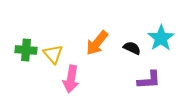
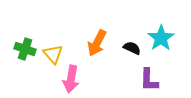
orange arrow: rotated 12 degrees counterclockwise
green cross: moved 1 px left, 1 px up; rotated 15 degrees clockwise
purple L-shape: rotated 95 degrees clockwise
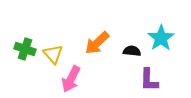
orange arrow: rotated 20 degrees clockwise
black semicircle: moved 3 px down; rotated 18 degrees counterclockwise
pink arrow: rotated 16 degrees clockwise
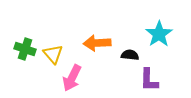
cyan star: moved 2 px left, 4 px up
orange arrow: rotated 40 degrees clockwise
black semicircle: moved 2 px left, 4 px down
pink arrow: moved 1 px right, 1 px up
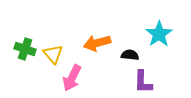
orange arrow: rotated 12 degrees counterclockwise
purple L-shape: moved 6 px left, 2 px down
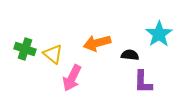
yellow triangle: rotated 10 degrees counterclockwise
